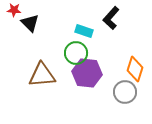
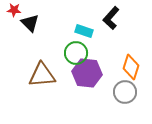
orange diamond: moved 4 px left, 2 px up
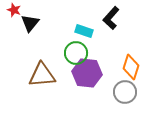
red star: rotated 16 degrees clockwise
black triangle: rotated 24 degrees clockwise
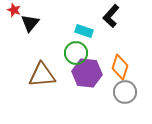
black L-shape: moved 2 px up
orange diamond: moved 11 px left
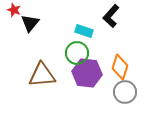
green circle: moved 1 px right
